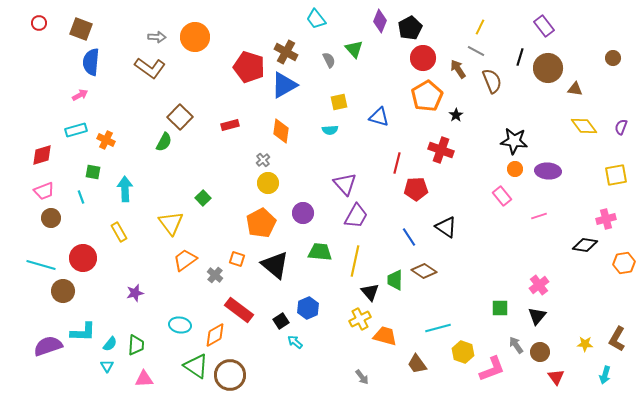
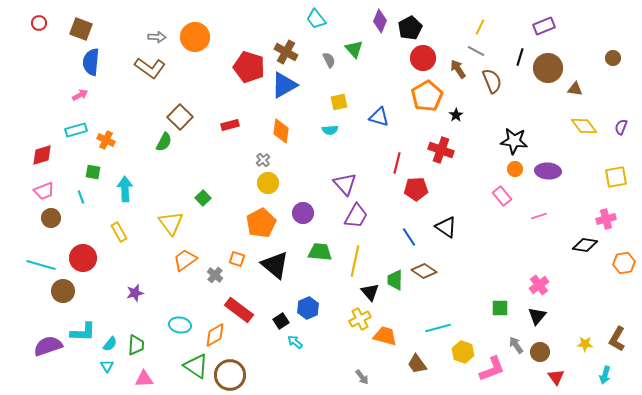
purple rectangle at (544, 26): rotated 75 degrees counterclockwise
yellow square at (616, 175): moved 2 px down
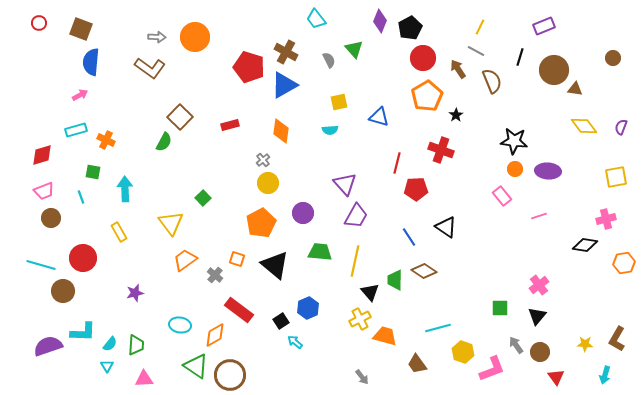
brown circle at (548, 68): moved 6 px right, 2 px down
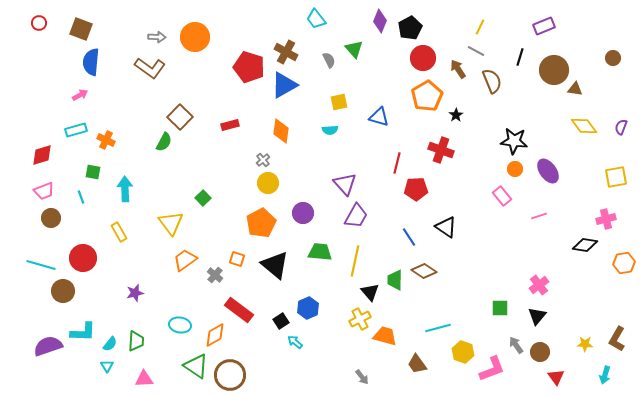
purple ellipse at (548, 171): rotated 50 degrees clockwise
green trapezoid at (136, 345): moved 4 px up
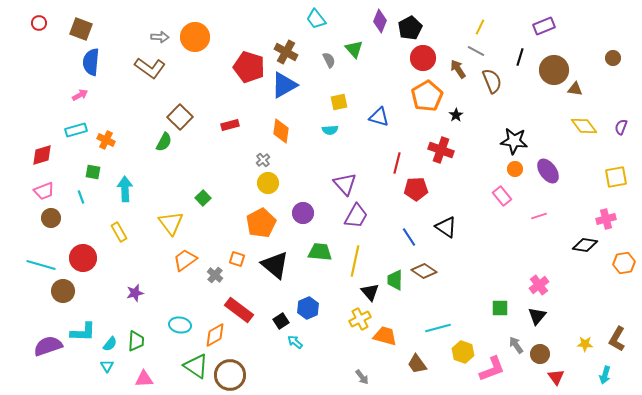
gray arrow at (157, 37): moved 3 px right
brown circle at (540, 352): moved 2 px down
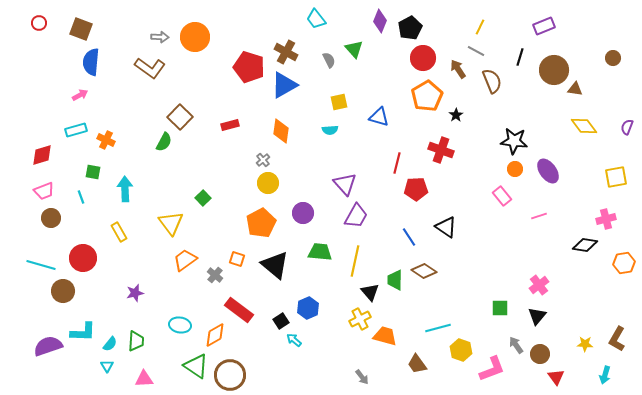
purple semicircle at (621, 127): moved 6 px right
cyan arrow at (295, 342): moved 1 px left, 2 px up
yellow hexagon at (463, 352): moved 2 px left, 2 px up
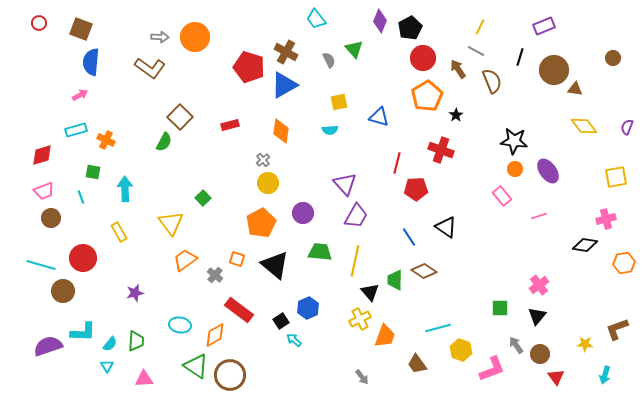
orange trapezoid at (385, 336): rotated 95 degrees clockwise
brown L-shape at (617, 339): moved 10 px up; rotated 40 degrees clockwise
